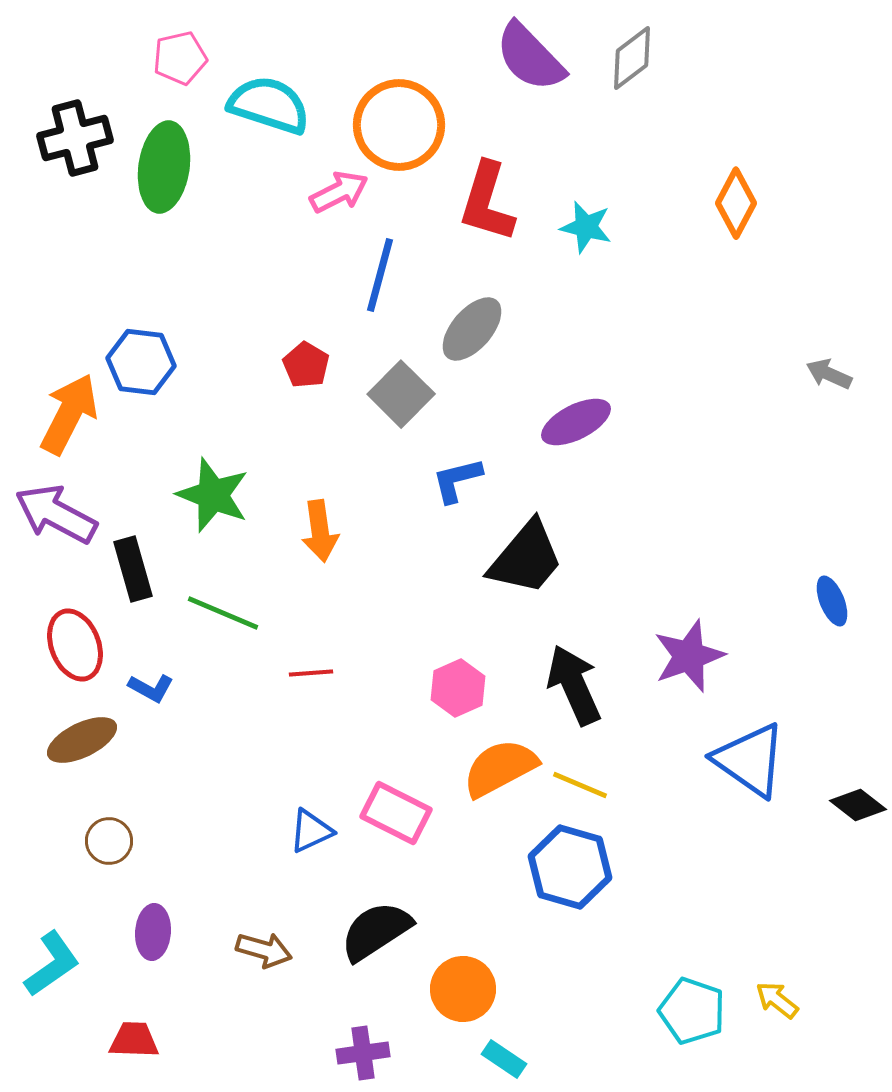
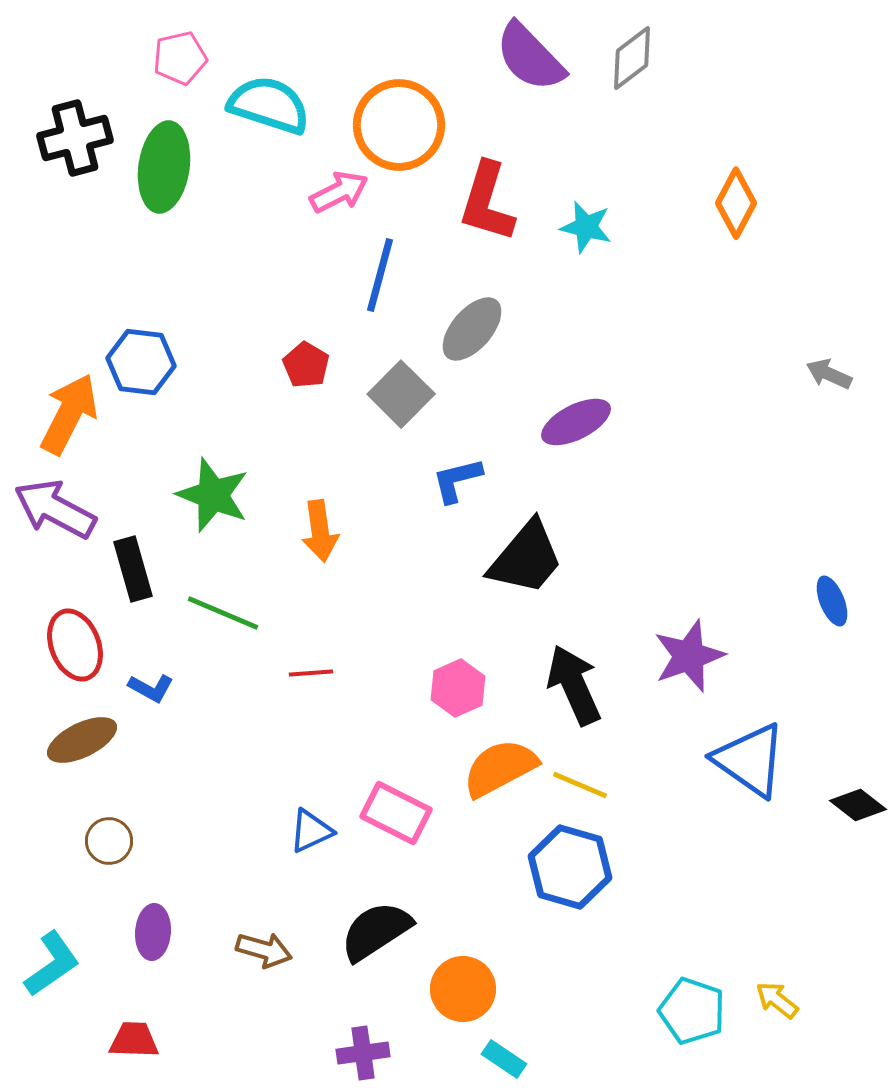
purple arrow at (56, 514): moved 1 px left, 5 px up
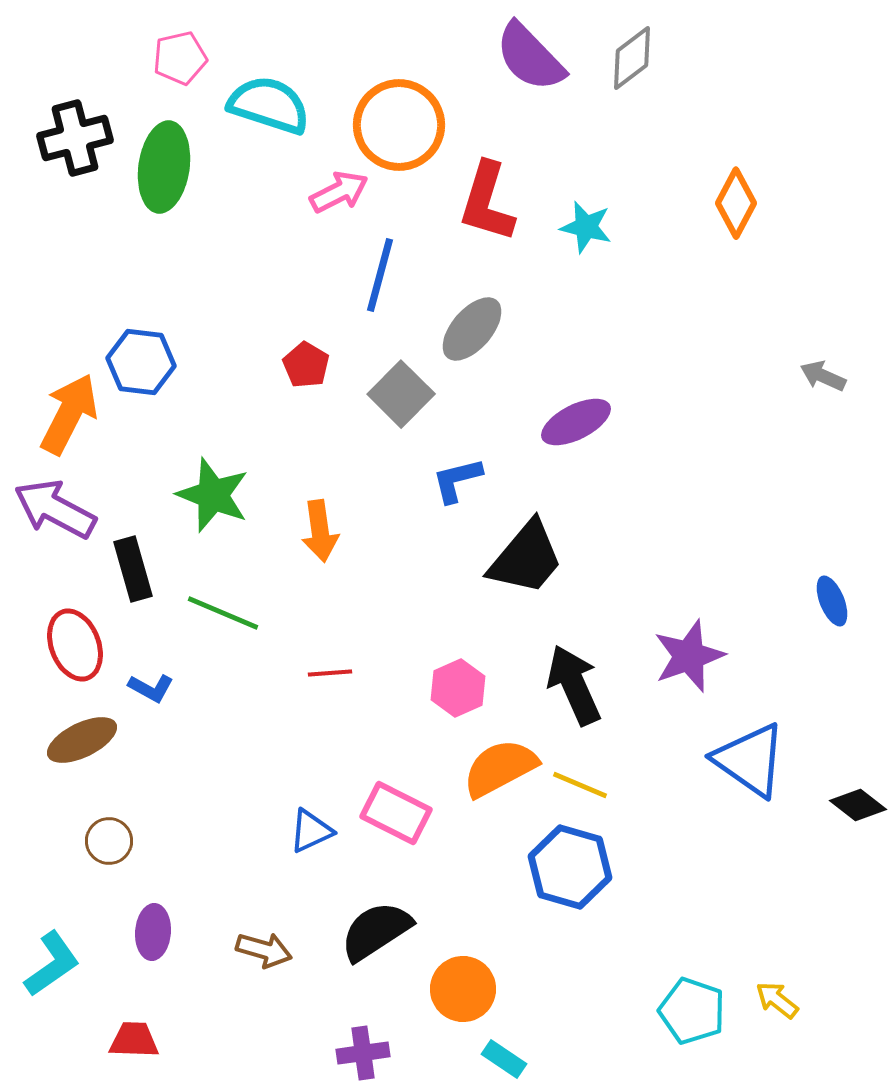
gray arrow at (829, 374): moved 6 px left, 2 px down
red line at (311, 673): moved 19 px right
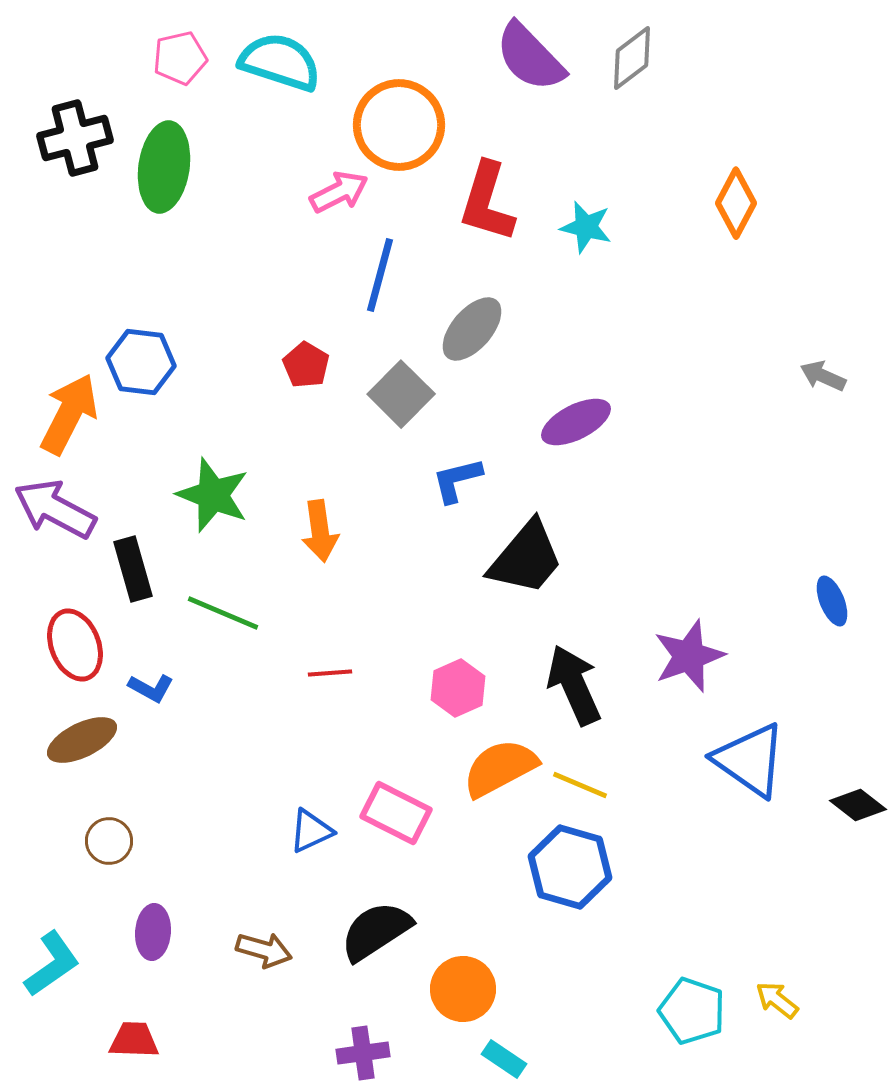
cyan semicircle at (269, 105): moved 11 px right, 43 px up
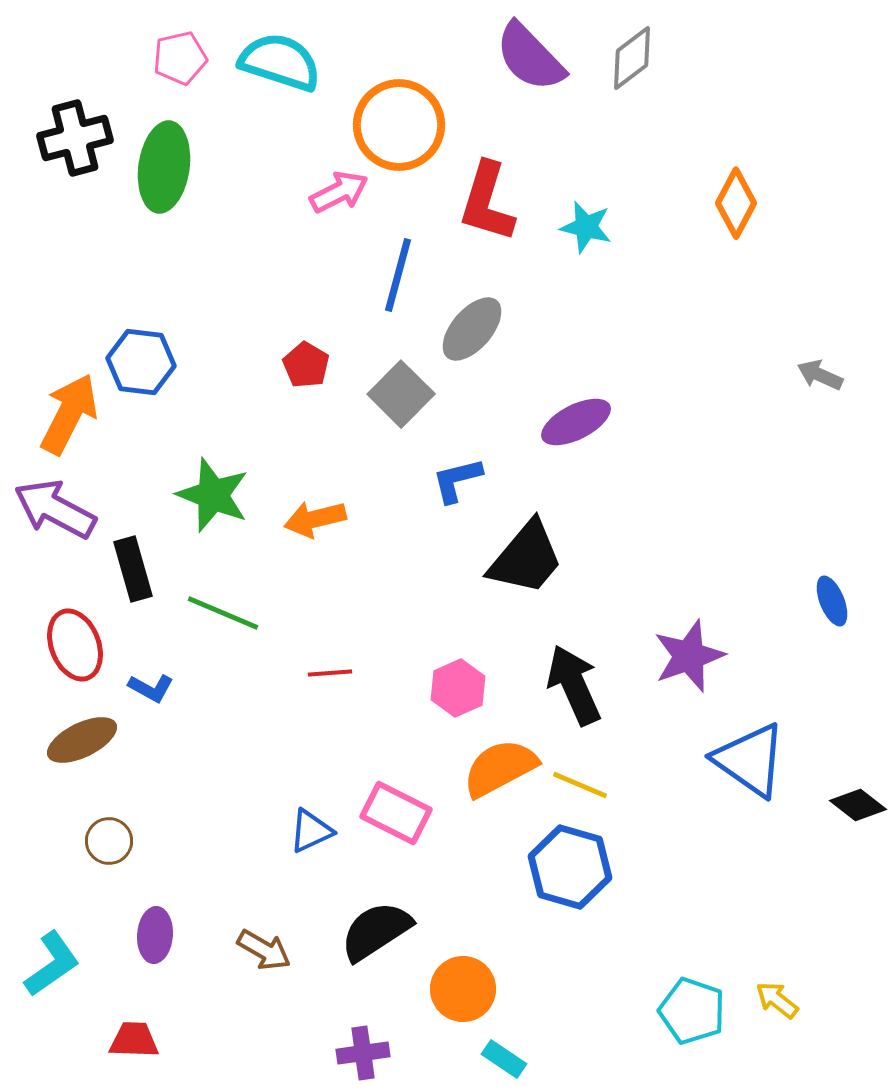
blue line at (380, 275): moved 18 px right
gray arrow at (823, 376): moved 3 px left, 1 px up
orange arrow at (320, 531): moved 5 px left, 12 px up; rotated 84 degrees clockwise
purple ellipse at (153, 932): moved 2 px right, 3 px down
brown arrow at (264, 950): rotated 14 degrees clockwise
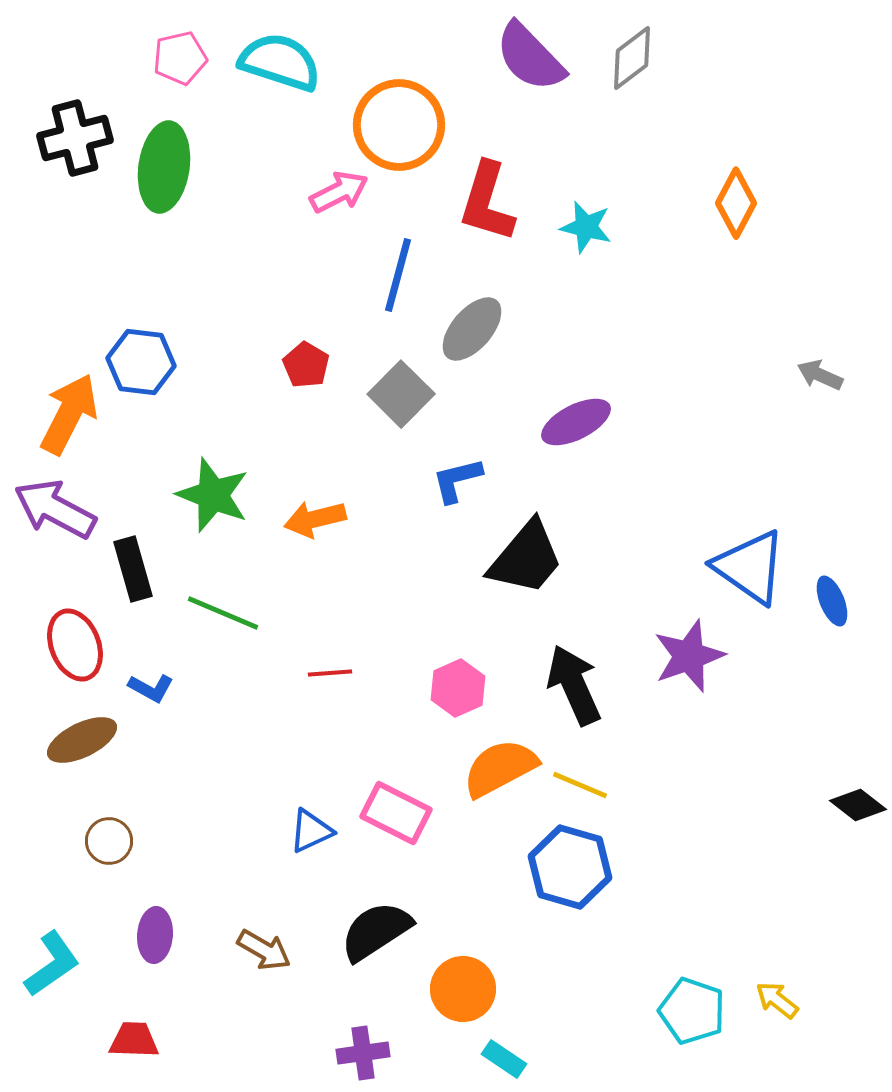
blue triangle at (750, 760): moved 193 px up
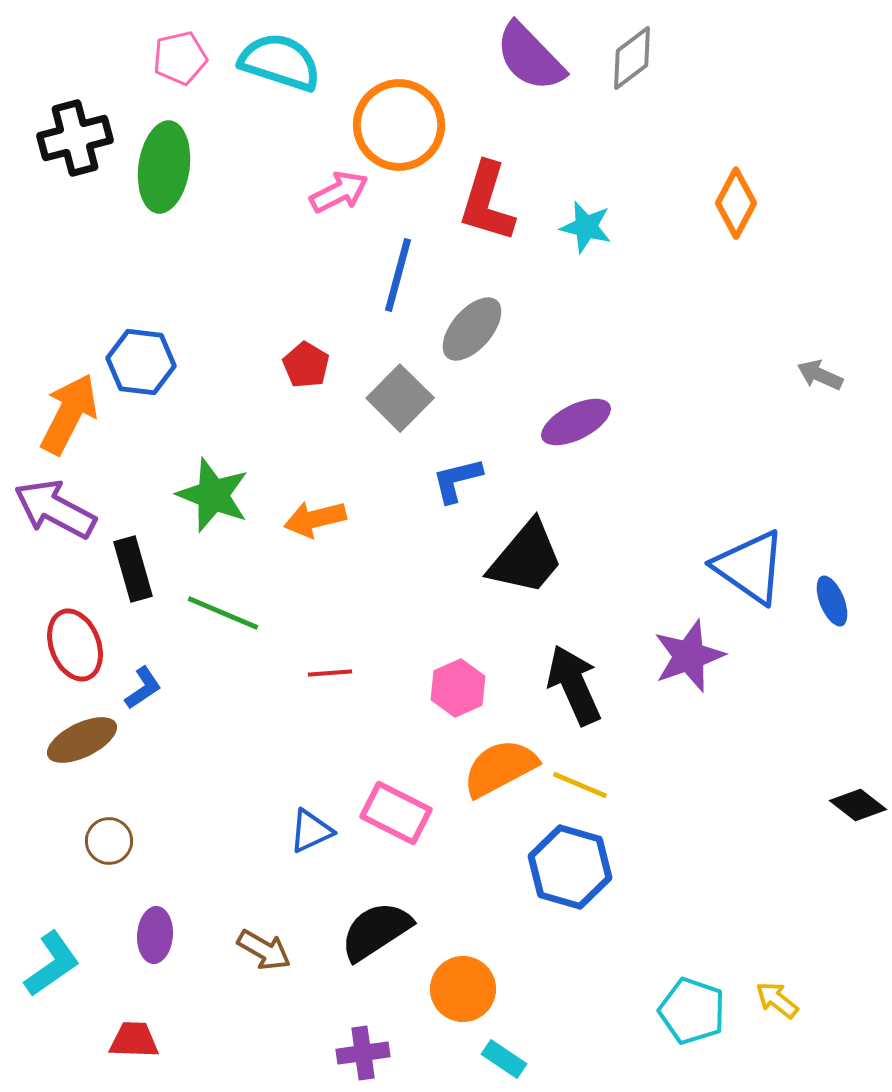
gray square at (401, 394): moved 1 px left, 4 px down
blue L-shape at (151, 688): moved 8 px left; rotated 63 degrees counterclockwise
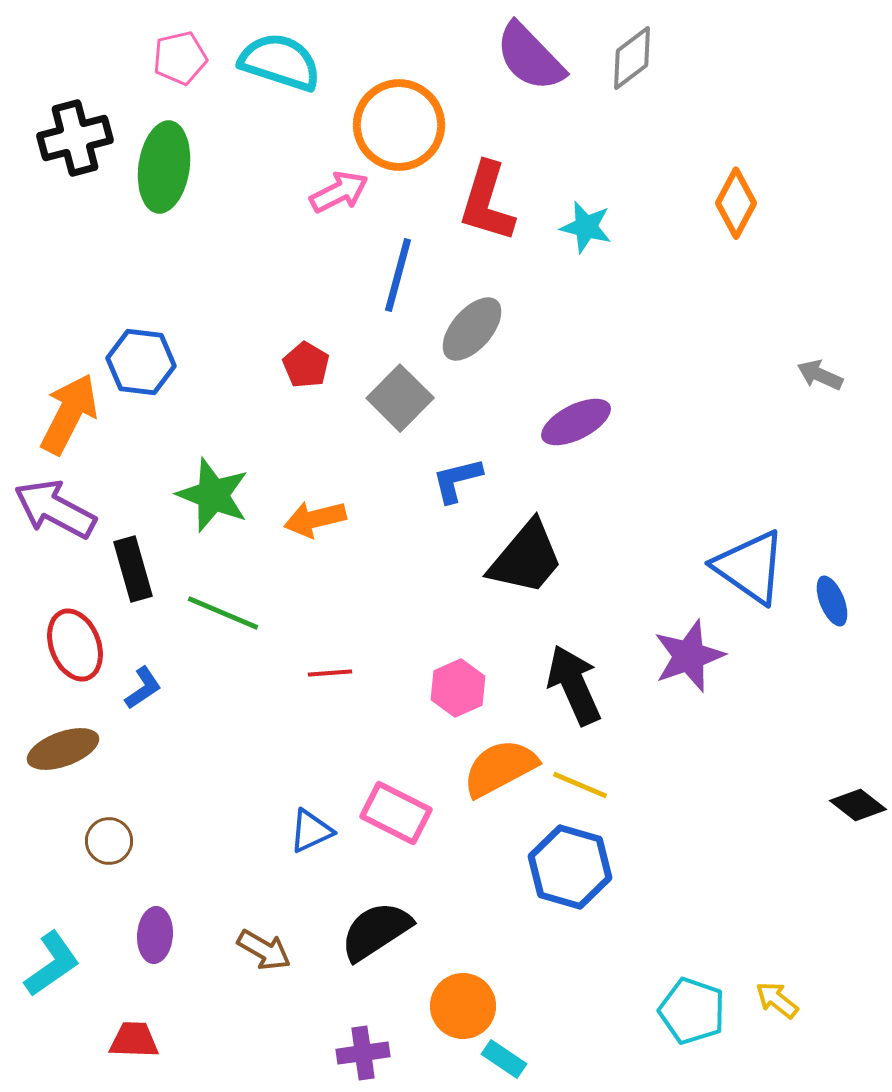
brown ellipse at (82, 740): moved 19 px left, 9 px down; rotated 6 degrees clockwise
orange circle at (463, 989): moved 17 px down
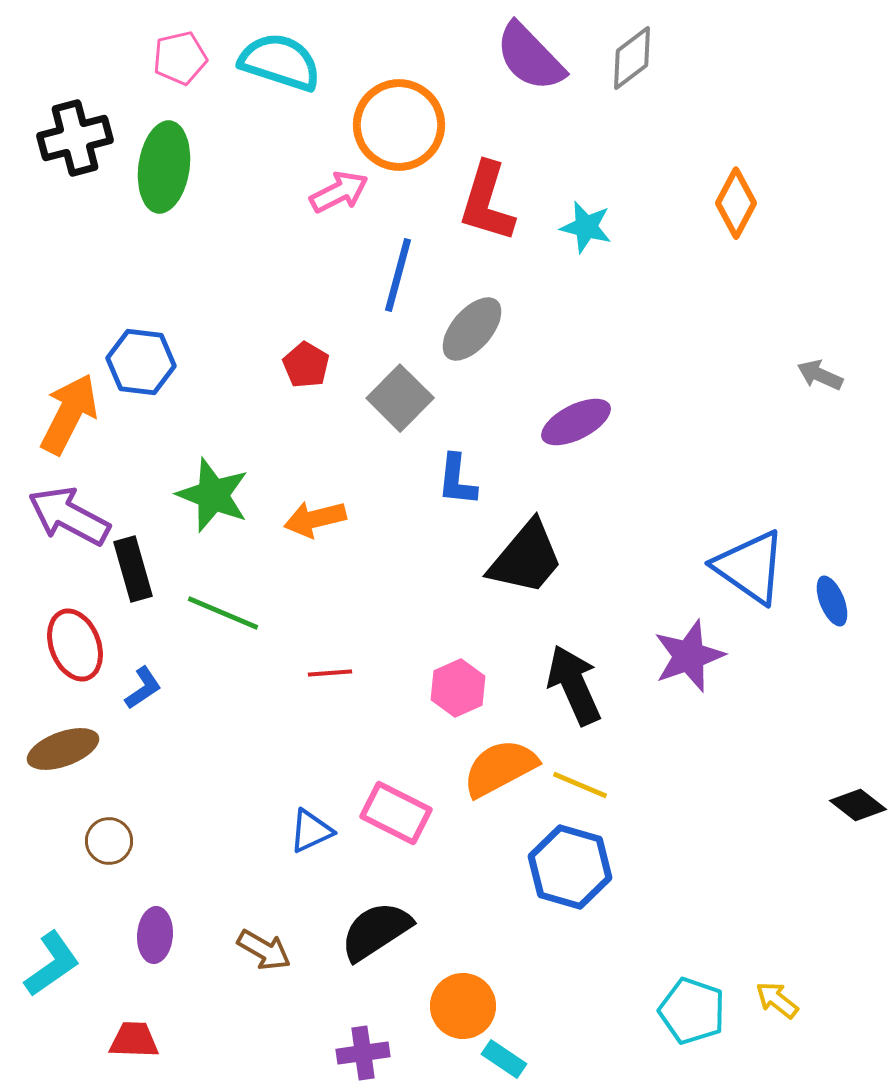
blue L-shape at (457, 480): rotated 70 degrees counterclockwise
purple arrow at (55, 509): moved 14 px right, 7 px down
